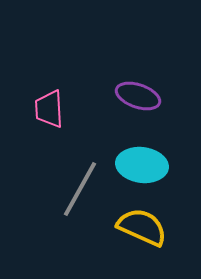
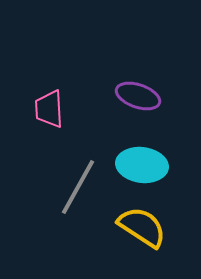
gray line: moved 2 px left, 2 px up
yellow semicircle: rotated 9 degrees clockwise
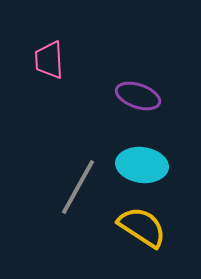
pink trapezoid: moved 49 px up
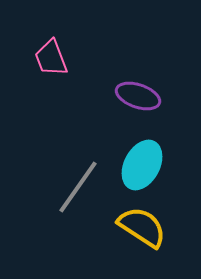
pink trapezoid: moved 2 px right, 2 px up; rotated 18 degrees counterclockwise
cyan ellipse: rotated 69 degrees counterclockwise
gray line: rotated 6 degrees clockwise
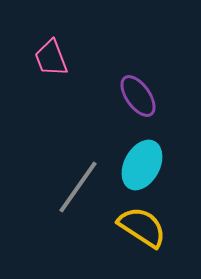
purple ellipse: rotated 36 degrees clockwise
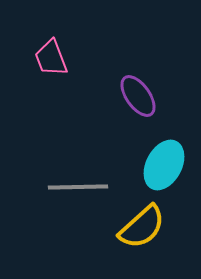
cyan ellipse: moved 22 px right
gray line: rotated 54 degrees clockwise
yellow semicircle: rotated 105 degrees clockwise
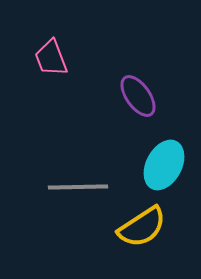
yellow semicircle: rotated 9 degrees clockwise
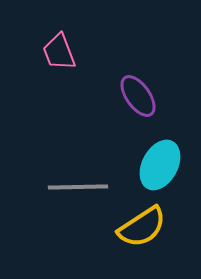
pink trapezoid: moved 8 px right, 6 px up
cyan ellipse: moved 4 px left
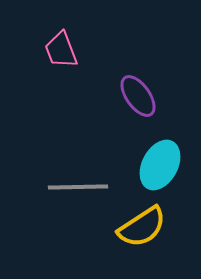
pink trapezoid: moved 2 px right, 2 px up
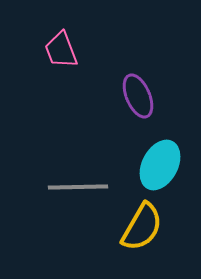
purple ellipse: rotated 12 degrees clockwise
yellow semicircle: rotated 27 degrees counterclockwise
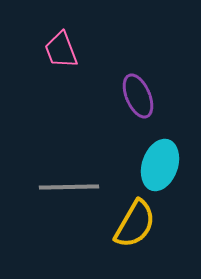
cyan ellipse: rotated 9 degrees counterclockwise
gray line: moved 9 px left
yellow semicircle: moved 7 px left, 3 px up
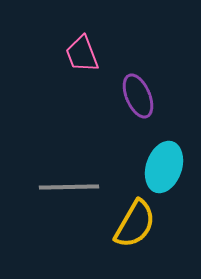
pink trapezoid: moved 21 px right, 4 px down
cyan ellipse: moved 4 px right, 2 px down
